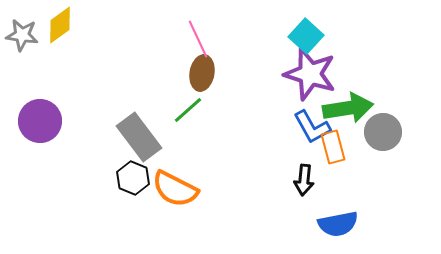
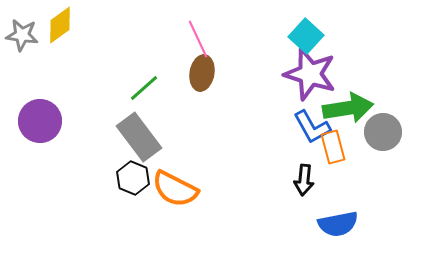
green line: moved 44 px left, 22 px up
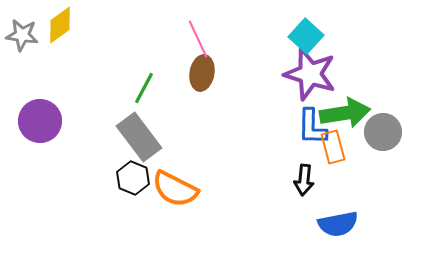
green line: rotated 20 degrees counterclockwise
green arrow: moved 3 px left, 5 px down
blue L-shape: rotated 30 degrees clockwise
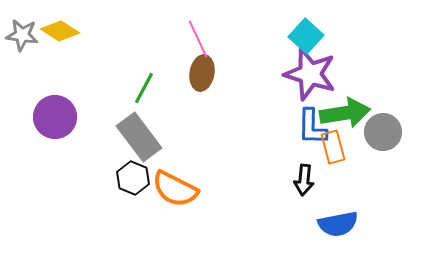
yellow diamond: moved 6 px down; rotated 69 degrees clockwise
purple circle: moved 15 px right, 4 px up
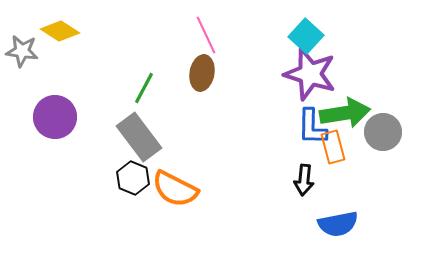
gray star: moved 16 px down
pink line: moved 8 px right, 4 px up
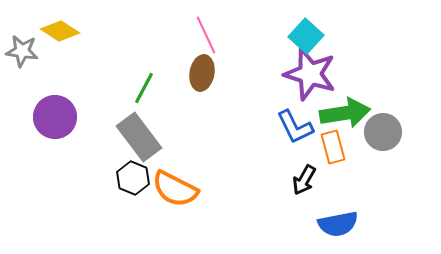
blue L-shape: moved 17 px left; rotated 27 degrees counterclockwise
black arrow: rotated 24 degrees clockwise
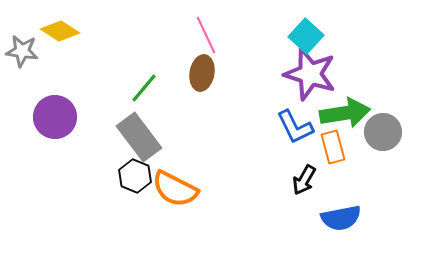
green line: rotated 12 degrees clockwise
black hexagon: moved 2 px right, 2 px up
blue semicircle: moved 3 px right, 6 px up
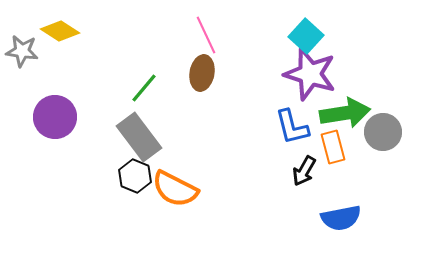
blue L-shape: moved 3 px left; rotated 12 degrees clockwise
black arrow: moved 9 px up
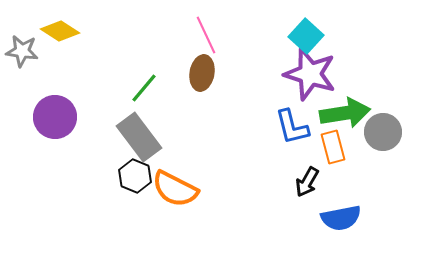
black arrow: moved 3 px right, 11 px down
